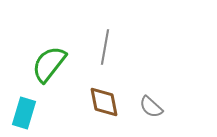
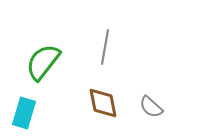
green semicircle: moved 6 px left, 2 px up
brown diamond: moved 1 px left, 1 px down
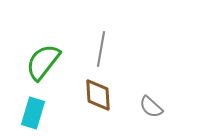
gray line: moved 4 px left, 2 px down
brown diamond: moved 5 px left, 8 px up; rotated 8 degrees clockwise
cyan rectangle: moved 9 px right
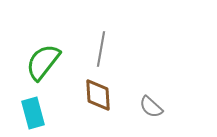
cyan rectangle: rotated 32 degrees counterclockwise
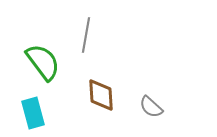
gray line: moved 15 px left, 14 px up
green semicircle: rotated 105 degrees clockwise
brown diamond: moved 3 px right
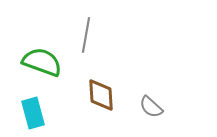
green semicircle: moved 1 px left; rotated 33 degrees counterclockwise
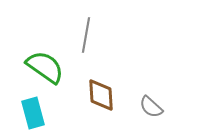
green semicircle: moved 3 px right, 5 px down; rotated 15 degrees clockwise
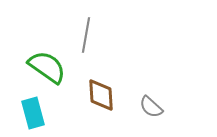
green semicircle: moved 2 px right
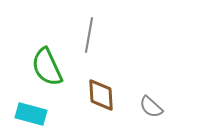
gray line: moved 3 px right
green semicircle: rotated 150 degrees counterclockwise
cyan rectangle: moved 2 px left, 1 px down; rotated 60 degrees counterclockwise
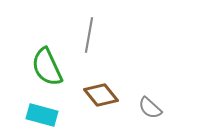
brown diamond: rotated 36 degrees counterclockwise
gray semicircle: moved 1 px left, 1 px down
cyan rectangle: moved 11 px right, 1 px down
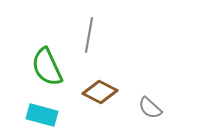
brown diamond: moved 1 px left, 3 px up; rotated 24 degrees counterclockwise
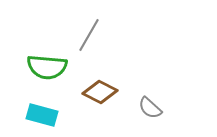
gray line: rotated 20 degrees clockwise
green semicircle: rotated 60 degrees counterclockwise
